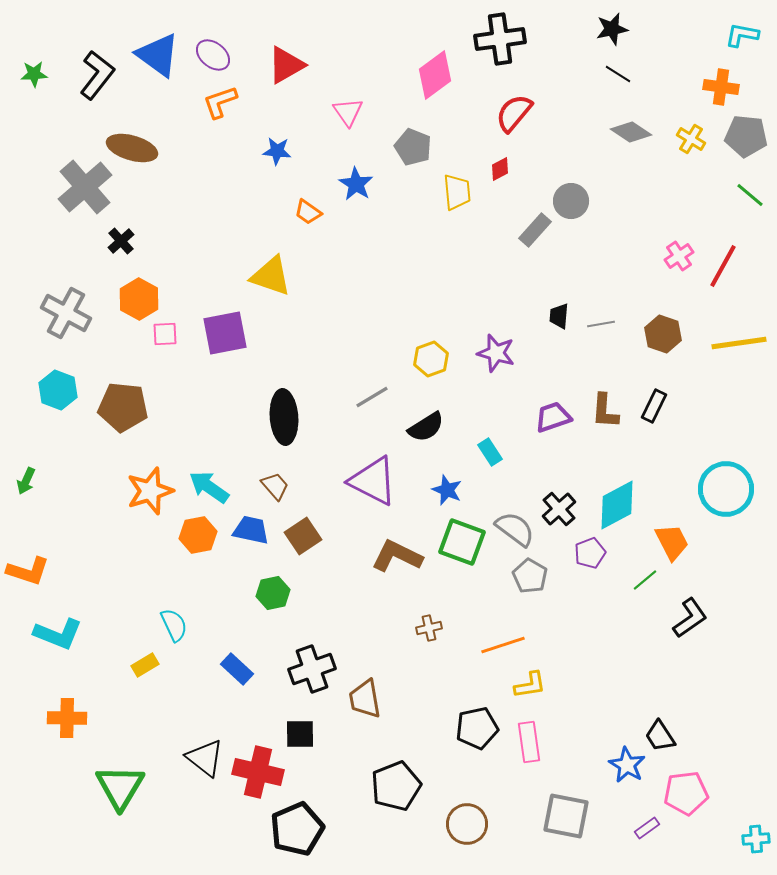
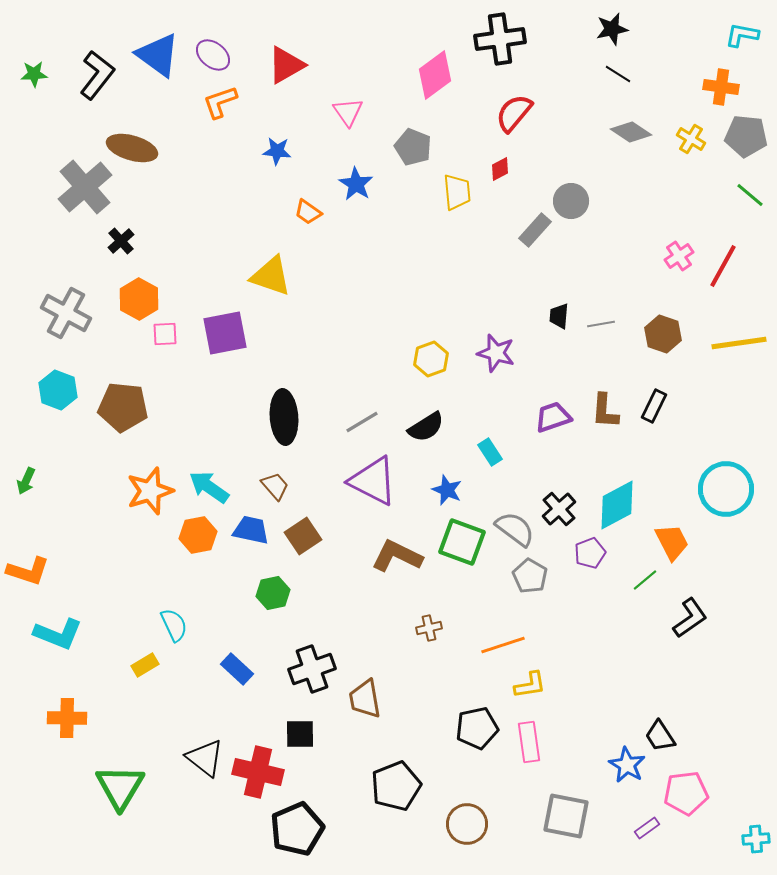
gray line at (372, 397): moved 10 px left, 25 px down
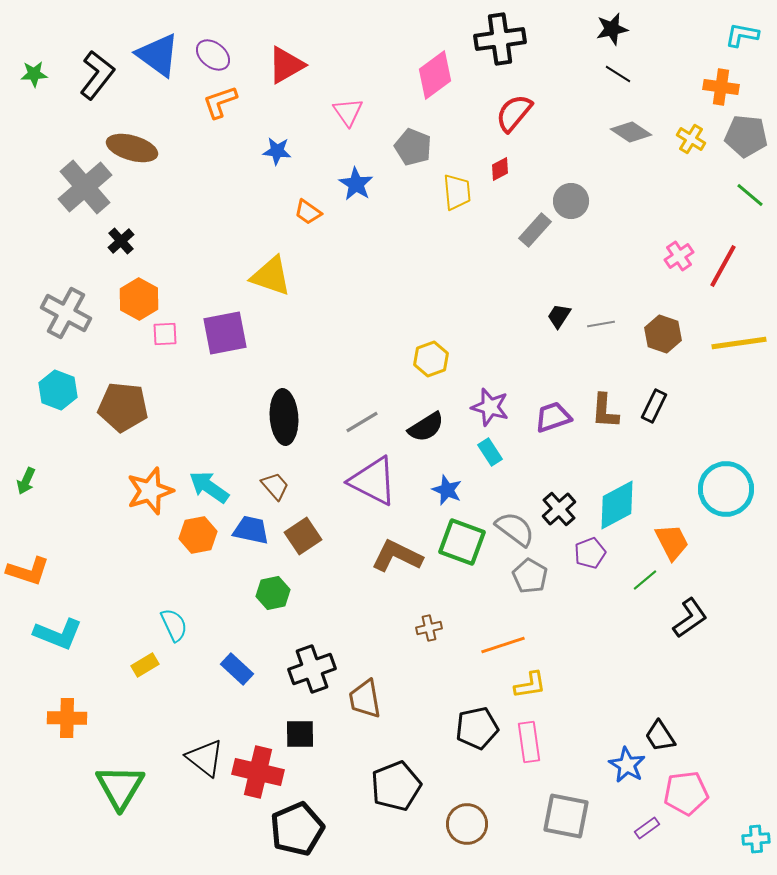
black trapezoid at (559, 316): rotated 28 degrees clockwise
purple star at (496, 353): moved 6 px left, 54 px down
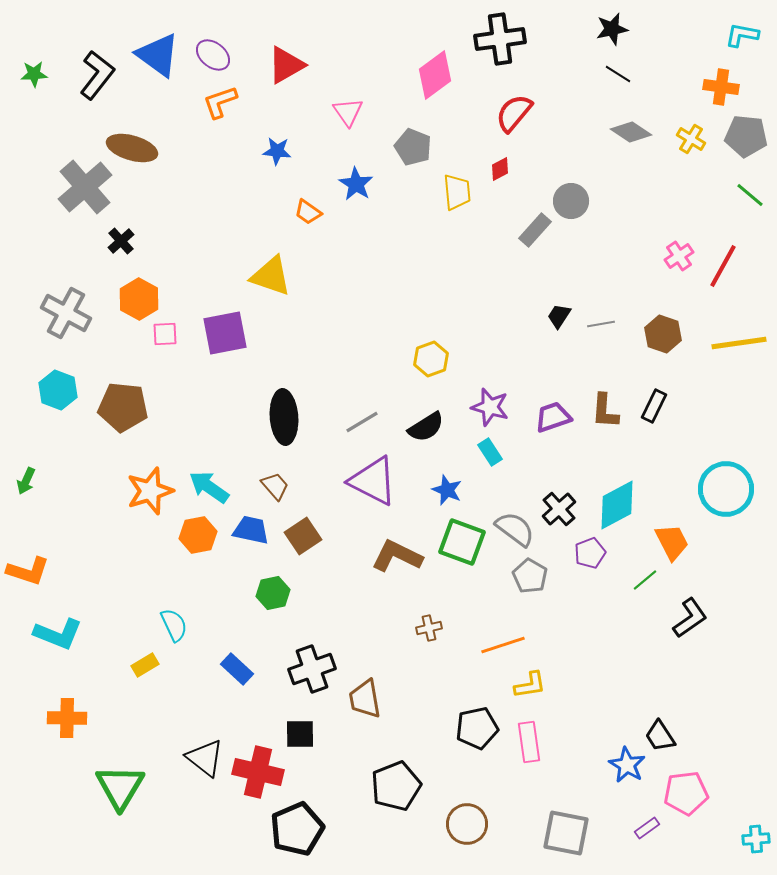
gray square at (566, 816): moved 17 px down
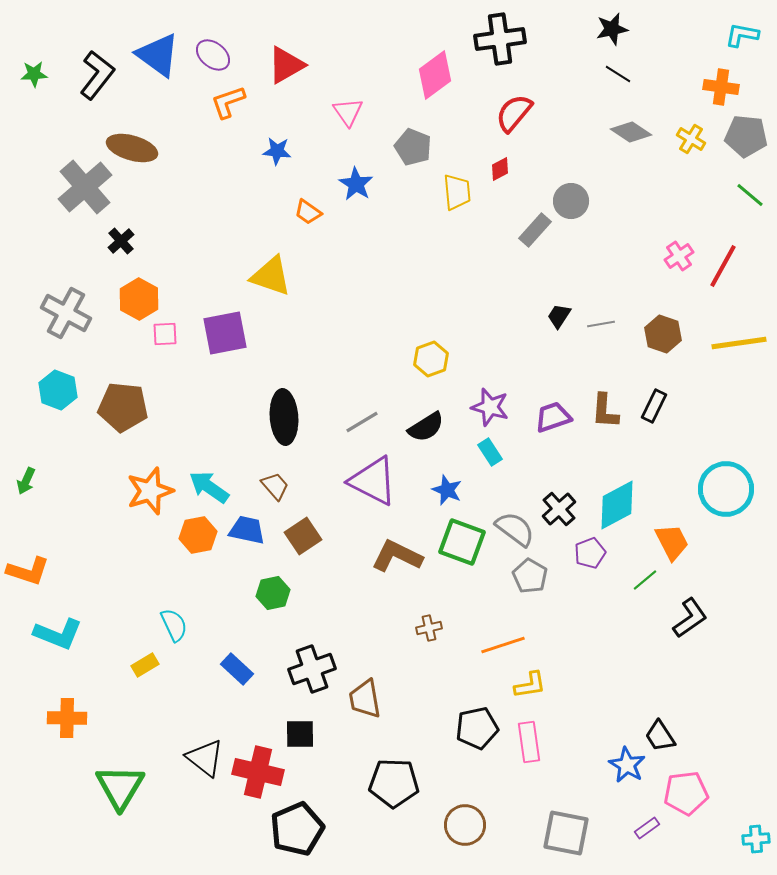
orange L-shape at (220, 102): moved 8 px right
blue trapezoid at (251, 530): moved 4 px left
black pentagon at (396, 786): moved 2 px left, 3 px up; rotated 24 degrees clockwise
brown circle at (467, 824): moved 2 px left, 1 px down
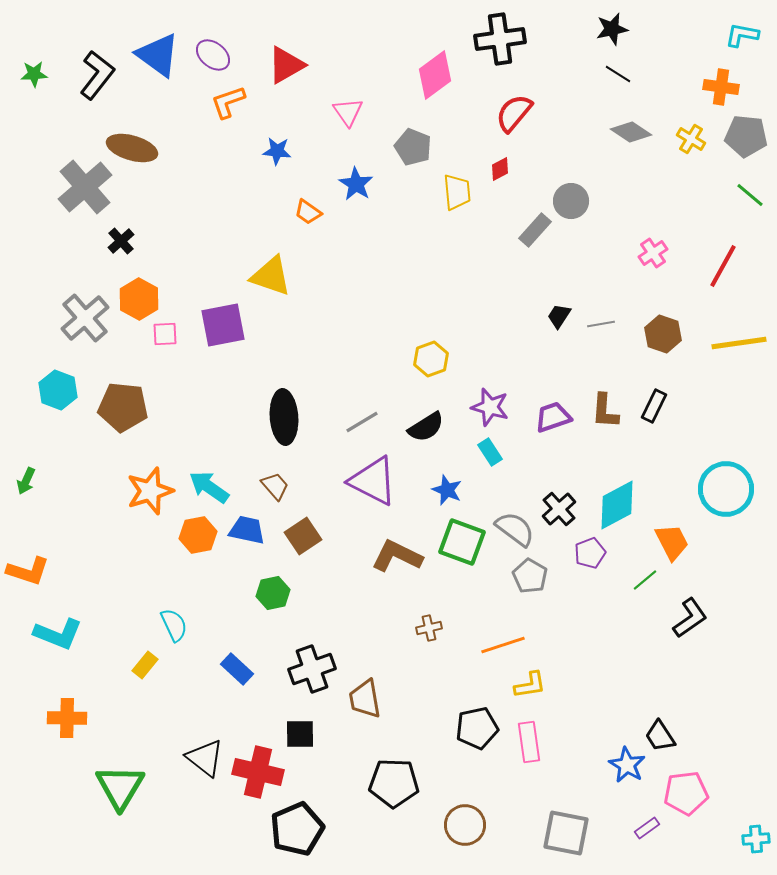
pink cross at (679, 256): moved 26 px left, 3 px up
gray cross at (66, 313): moved 19 px right, 5 px down; rotated 21 degrees clockwise
purple square at (225, 333): moved 2 px left, 8 px up
yellow rectangle at (145, 665): rotated 20 degrees counterclockwise
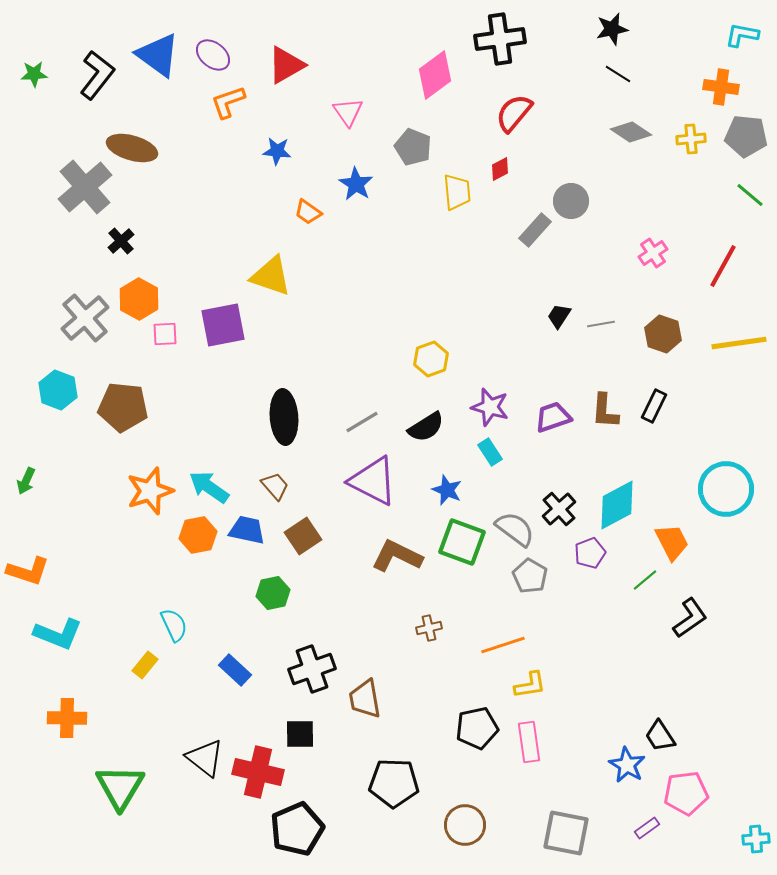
yellow cross at (691, 139): rotated 36 degrees counterclockwise
blue rectangle at (237, 669): moved 2 px left, 1 px down
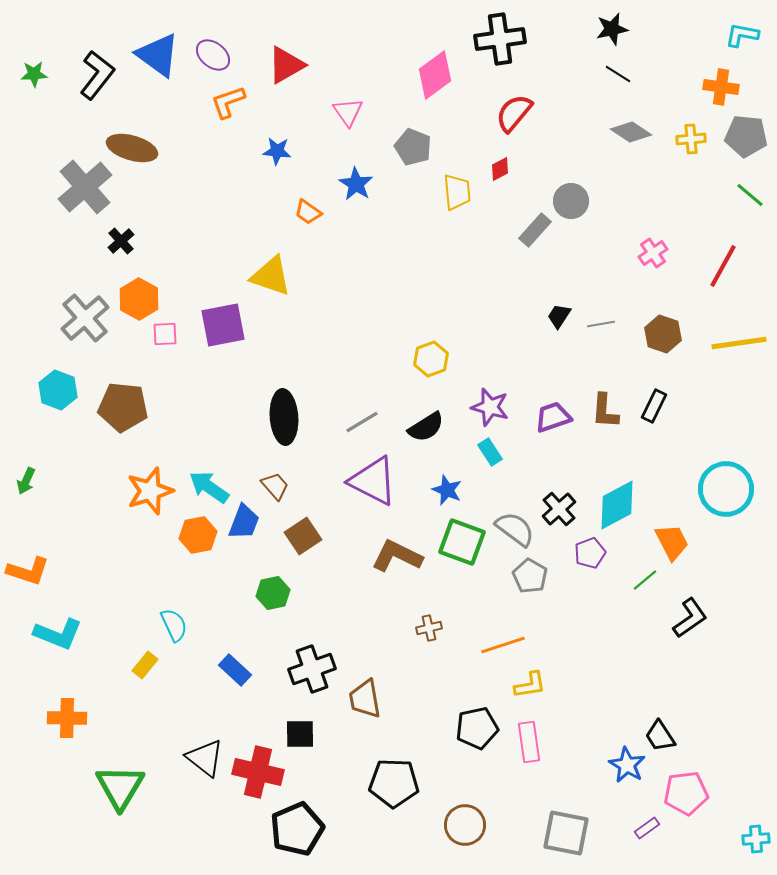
blue trapezoid at (247, 530): moved 3 px left, 8 px up; rotated 99 degrees clockwise
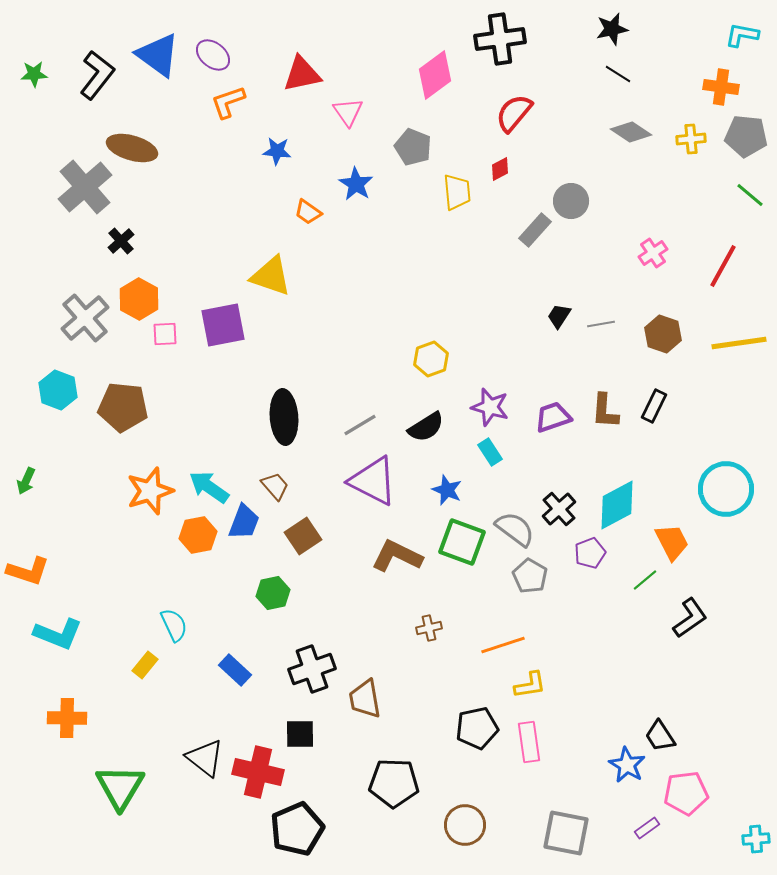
red triangle at (286, 65): moved 16 px right, 9 px down; rotated 18 degrees clockwise
gray line at (362, 422): moved 2 px left, 3 px down
